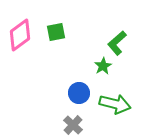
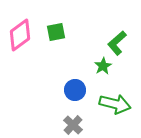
blue circle: moved 4 px left, 3 px up
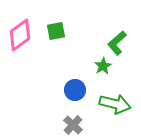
green square: moved 1 px up
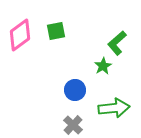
green arrow: moved 1 px left, 4 px down; rotated 20 degrees counterclockwise
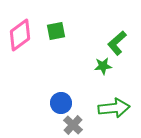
green star: rotated 24 degrees clockwise
blue circle: moved 14 px left, 13 px down
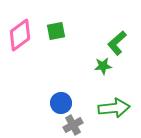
gray cross: rotated 18 degrees clockwise
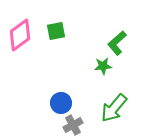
green arrow: rotated 136 degrees clockwise
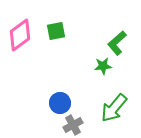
blue circle: moved 1 px left
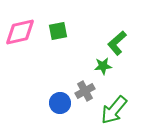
green square: moved 2 px right
pink diamond: moved 3 px up; rotated 24 degrees clockwise
green arrow: moved 2 px down
gray cross: moved 12 px right, 34 px up
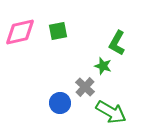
green L-shape: rotated 20 degrees counterclockwise
green star: rotated 24 degrees clockwise
gray cross: moved 4 px up; rotated 18 degrees counterclockwise
green arrow: moved 3 px left, 2 px down; rotated 100 degrees counterclockwise
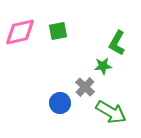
green star: rotated 24 degrees counterclockwise
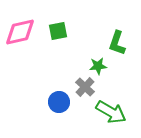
green L-shape: rotated 10 degrees counterclockwise
green star: moved 5 px left
blue circle: moved 1 px left, 1 px up
